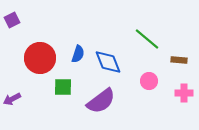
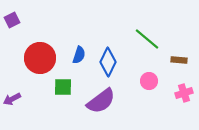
blue semicircle: moved 1 px right, 1 px down
blue diamond: rotated 48 degrees clockwise
pink cross: rotated 18 degrees counterclockwise
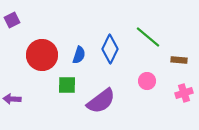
green line: moved 1 px right, 2 px up
red circle: moved 2 px right, 3 px up
blue diamond: moved 2 px right, 13 px up
pink circle: moved 2 px left
green square: moved 4 px right, 2 px up
purple arrow: rotated 30 degrees clockwise
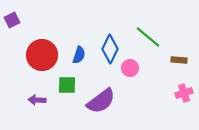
pink circle: moved 17 px left, 13 px up
purple arrow: moved 25 px right, 1 px down
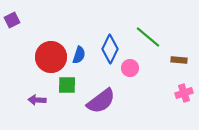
red circle: moved 9 px right, 2 px down
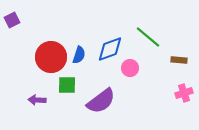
blue diamond: rotated 44 degrees clockwise
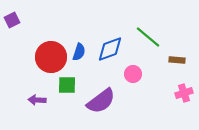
blue semicircle: moved 3 px up
brown rectangle: moved 2 px left
pink circle: moved 3 px right, 6 px down
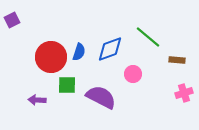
purple semicircle: moved 4 px up; rotated 116 degrees counterclockwise
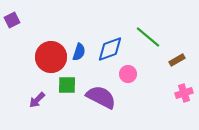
brown rectangle: rotated 35 degrees counterclockwise
pink circle: moved 5 px left
purple arrow: rotated 48 degrees counterclockwise
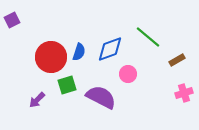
green square: rotated 18 degrees counterclockwise
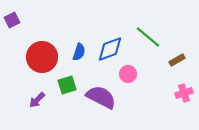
red circle: moved 9 px left
